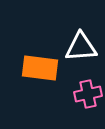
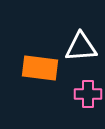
pink cross: rotated 12 degrees clockwise
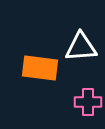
pink cross: moved 8 px down
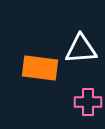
white triangle: moved 2 px down
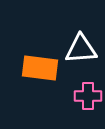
pink cross: moved 6 px up
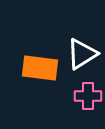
white triangle: moved 1 px right, 5 px down; rotated 28 degrees counterclockwise
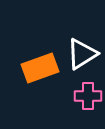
orange rectangle: rotated 27 degrees counterclockwise
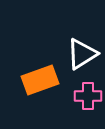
orange rectangle: moved 12 px down
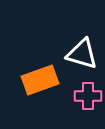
white triangle: rotated 48 degrees clockwise
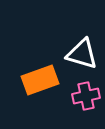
pink cross: moved 2 px left; rotated 12 degrees counterclockwise
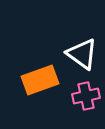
white triangle: rotated 20 degrees clockwise
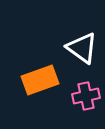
white triangle: moved 6 px up
